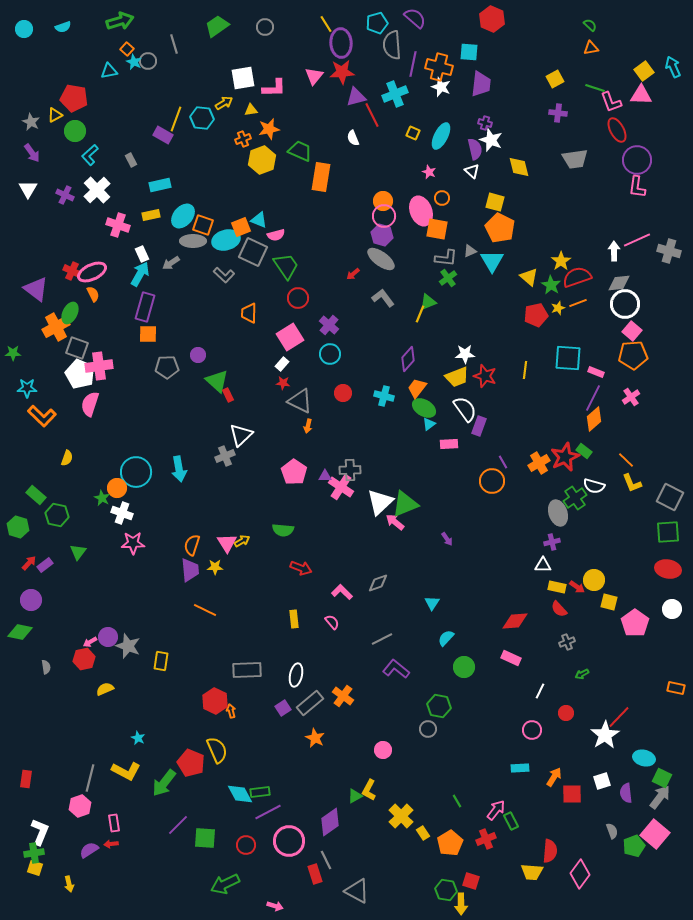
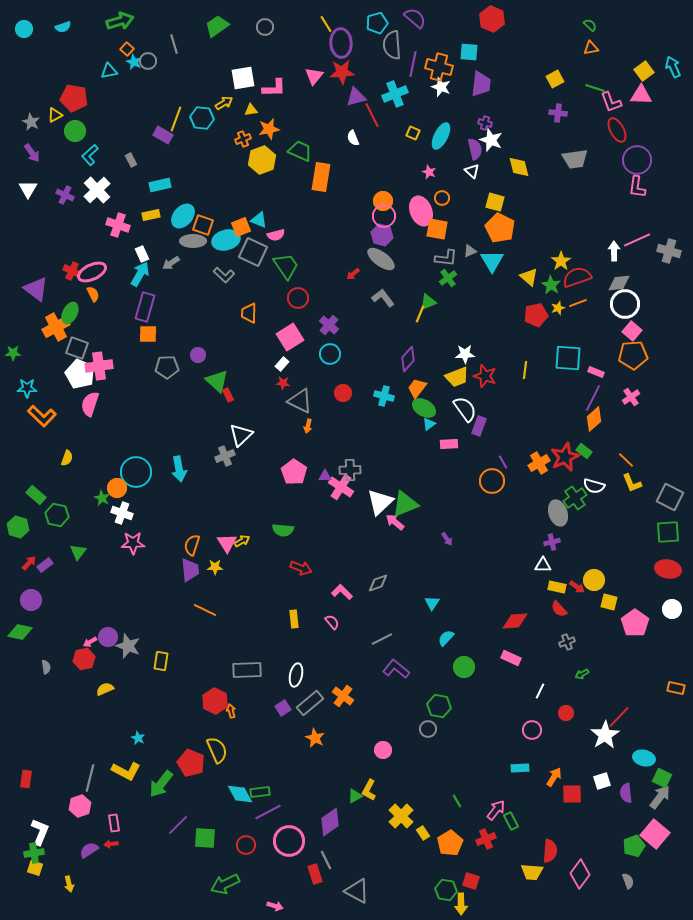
green arrow at (164, 783): moved 3 px left, 1 px down
gray semicircle at (612, 831): moved 16 px right, 50 px down
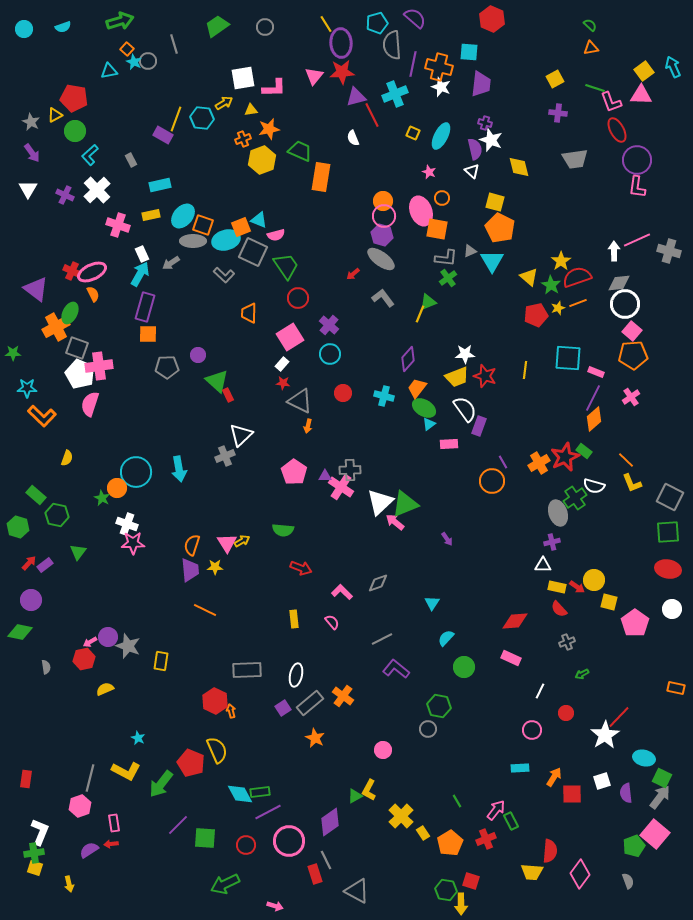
white cross at (122, 513): moved 5 px right, 11 px down
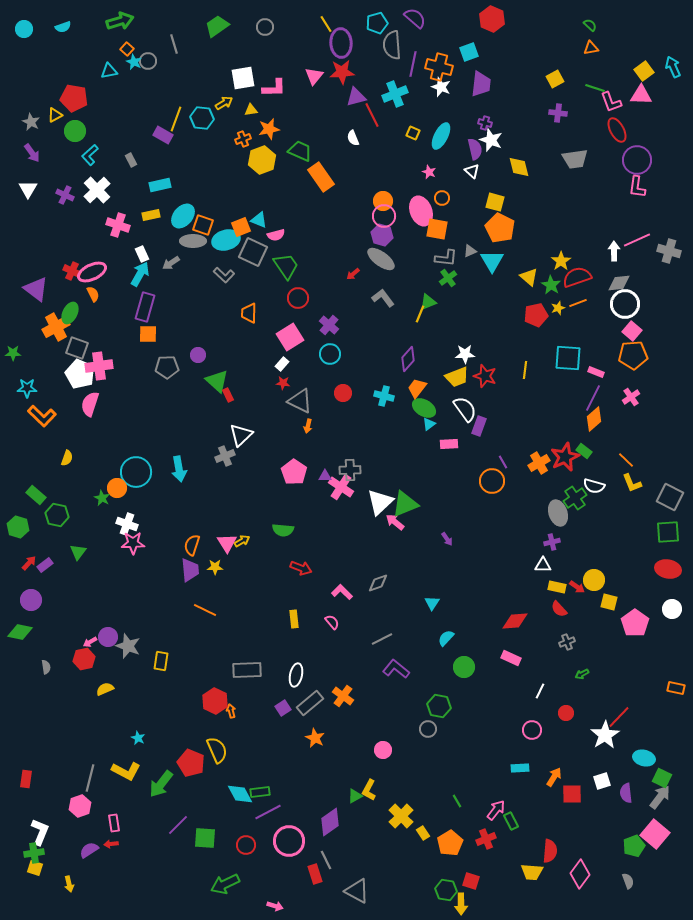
cyan square at (469, 52): rotated 24 degrees counterclockwise
orange rectangle at (321, 177): rotated 44 degrees counterclockwise
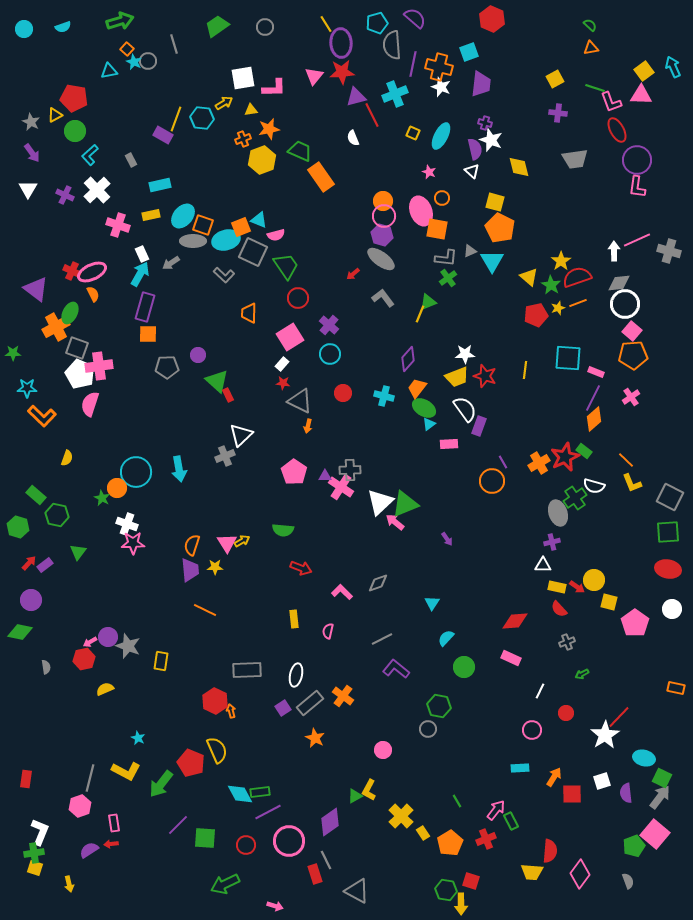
pink semicircle at (332, 622): moved 4 px left, 9 px down; rotated 126 degrees counterclockwise
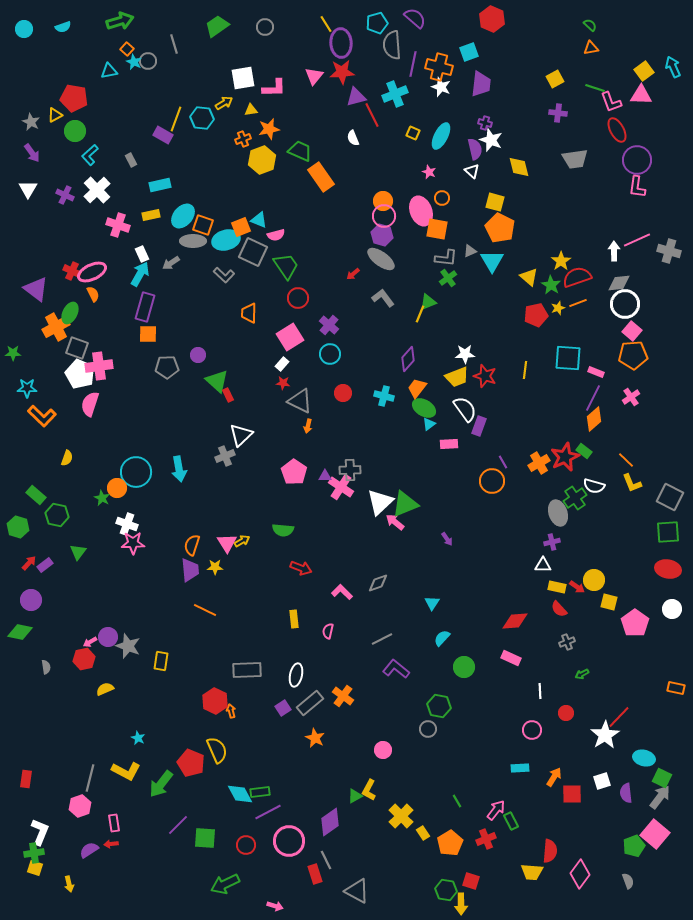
cyan semicircle at (446, 638): moved 4 px left
white line at (540, 691): rotated 28 degrees counterclockwise
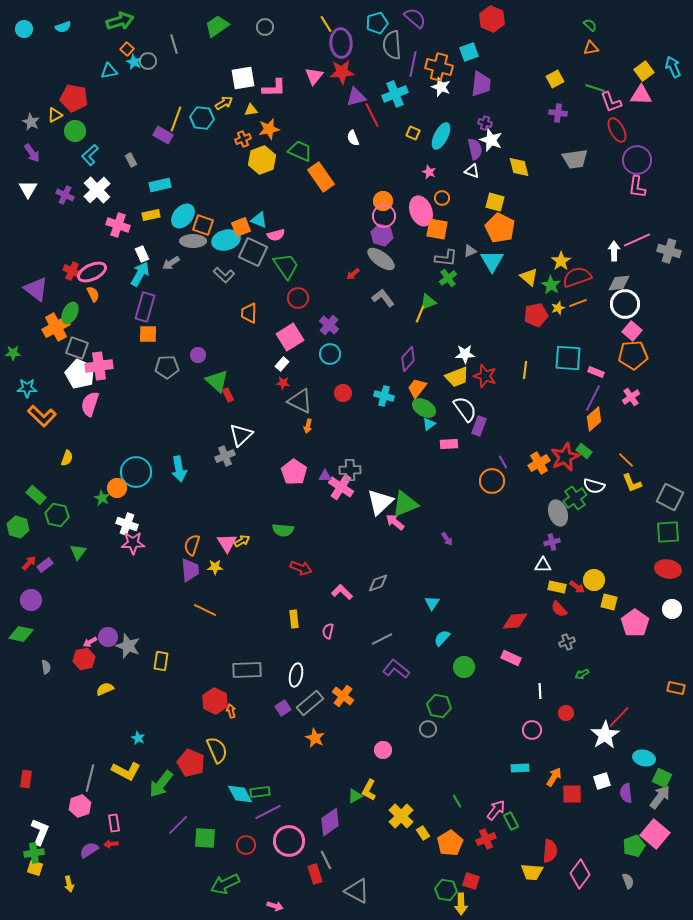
white triangle at (472, 171): rotated 21 degrees counterclockwise
green diamond at (20, 632): moved 1 px right, 2 px down
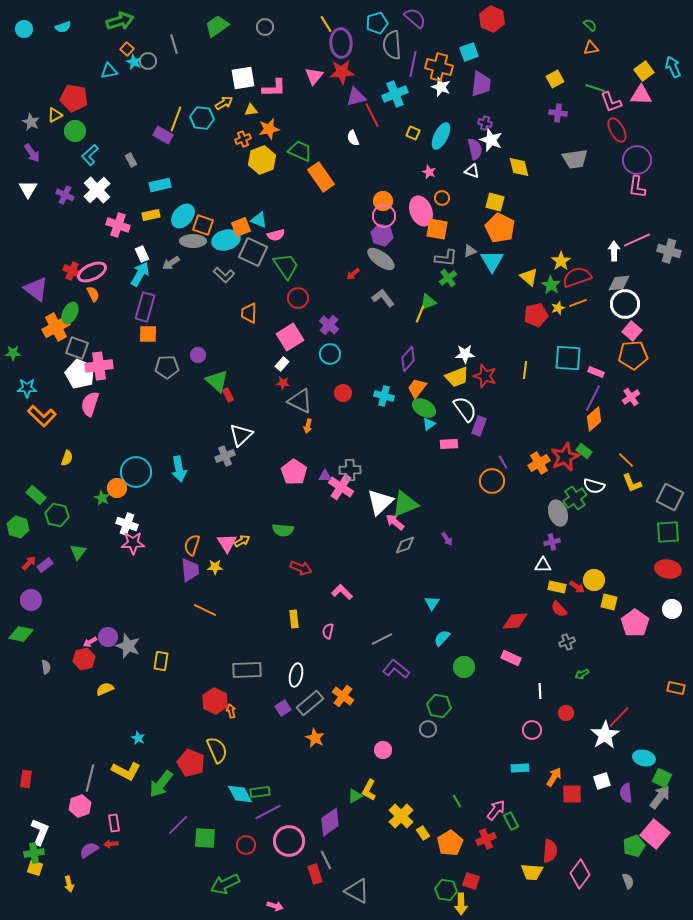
gray diamond at (378, 583): moved 27 px right, 38 px up
